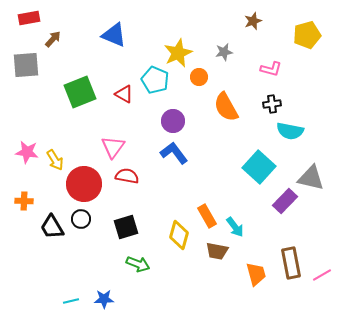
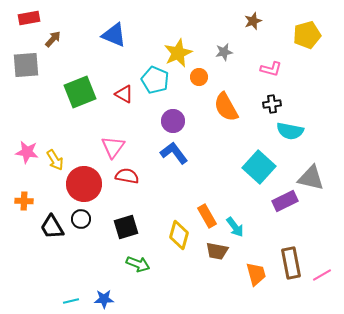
purple rectangle: rotated 20 degrees clockwise
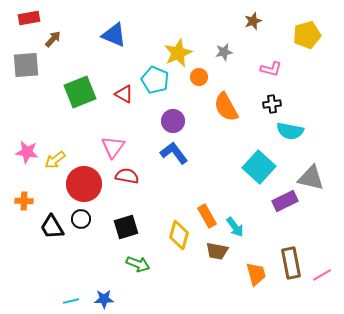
yellow arrow: rotated 85 degrees clockwise
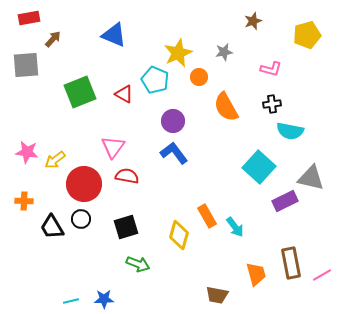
brown trapezoid: moved 44 px down
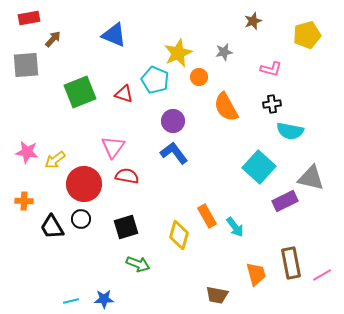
red triangle: rotated 12 degrees counterclockwise
